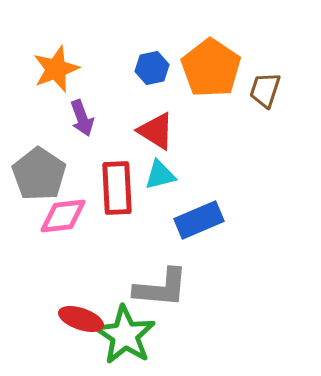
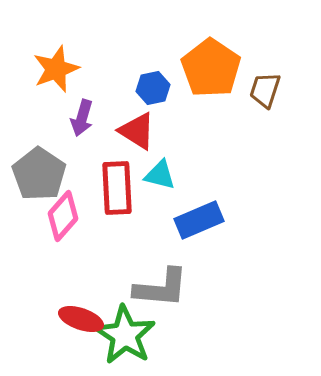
blue hexagon: moved 1 px right, 20 px down
purple arrow: rotated 36 degrees clockwise
red triangle: moved 19 px left
cyan triangle: rotated 28 degrees clockwise
pink diamond: rotated 42 degrees counterclockwise
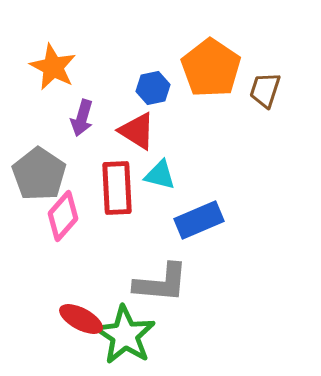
orange star: moved 3 px left, 2 px up; rotated 24 degrees counterclockwise
gray L-shape: moved 5 px up
red ellipse: rotated 9 degrees clockwise
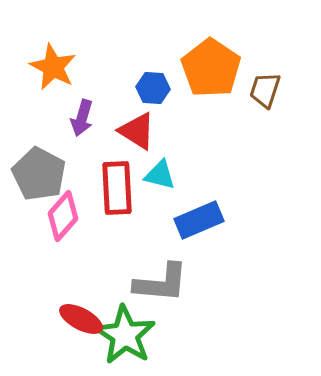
blue hexagon: rotated 16 degrees clockwise
gray pentagon: rotated 6 degrees counterclockwise
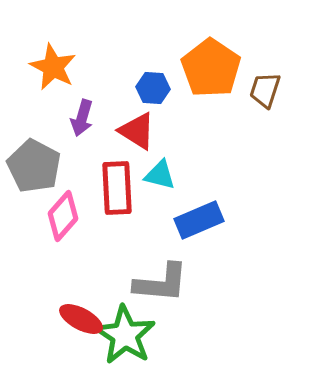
gray pentagon: moved 5 px left, 8 px up
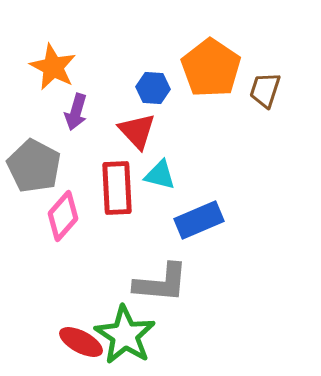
purple arrow: moved 6 px left, 6 px up
red triangle: rotated 15 degrees clockwise
red ellipse: moved 23 px down
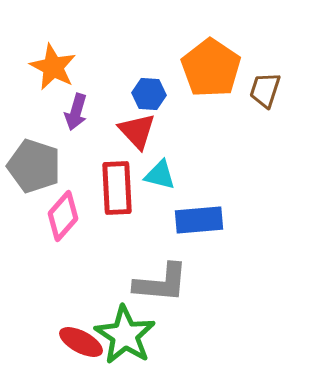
blue hexagon: moved 4 px left, 6 px down
gray pentagon: rotated 10 degrees counterclockwise
blue rectangle: rotated 18 degrees clockwise
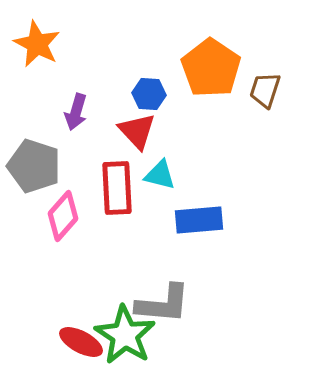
orange star: moved 16 px left, 23 px up
gray L-shape: moved 2 px right, 21 px down
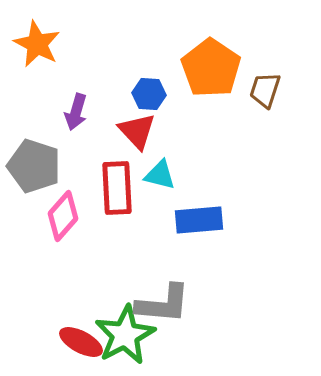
green star: rotated 12 degrees clockwise
